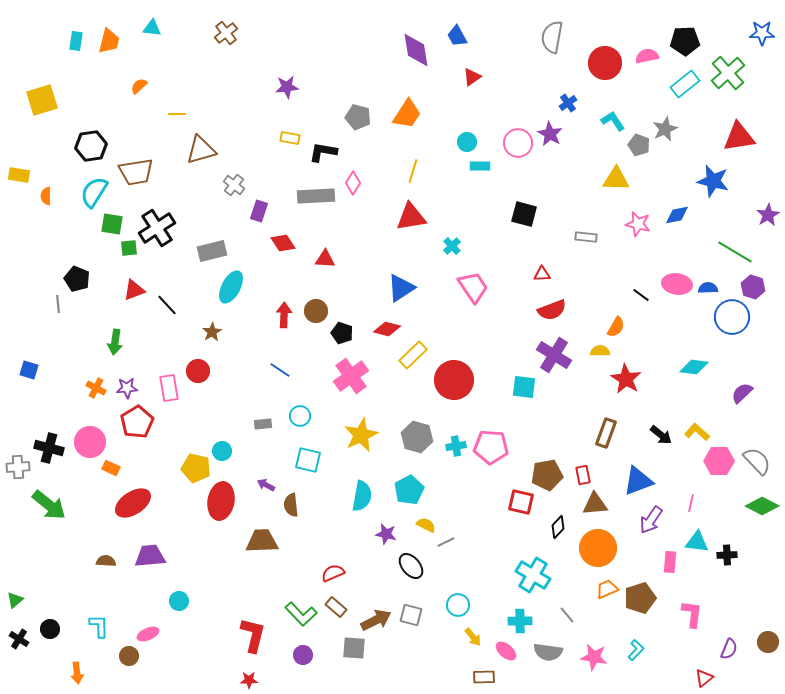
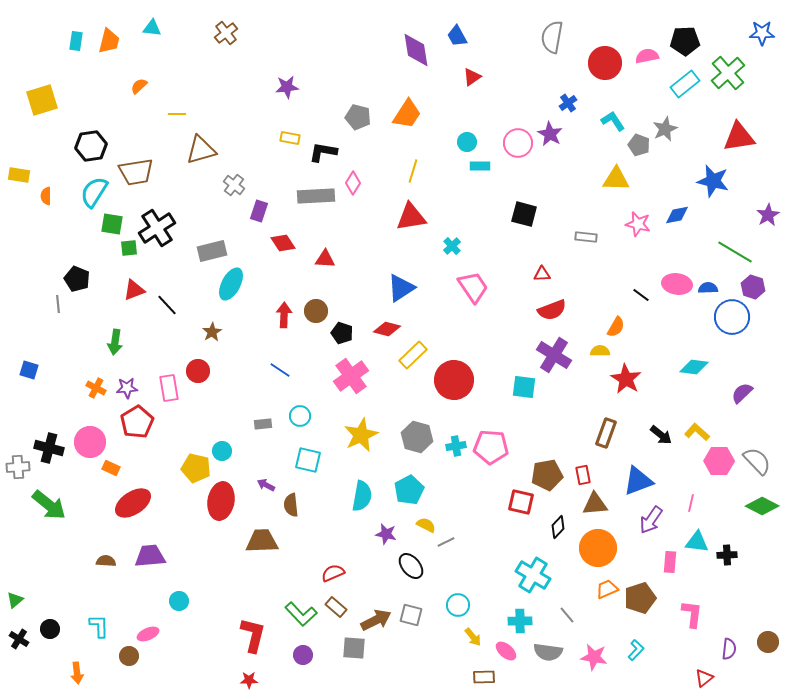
cyan ellipse at (231, 287): moved 3 px up
purple semicircle at (729, 649): rotated 15 degrees counterclockwise
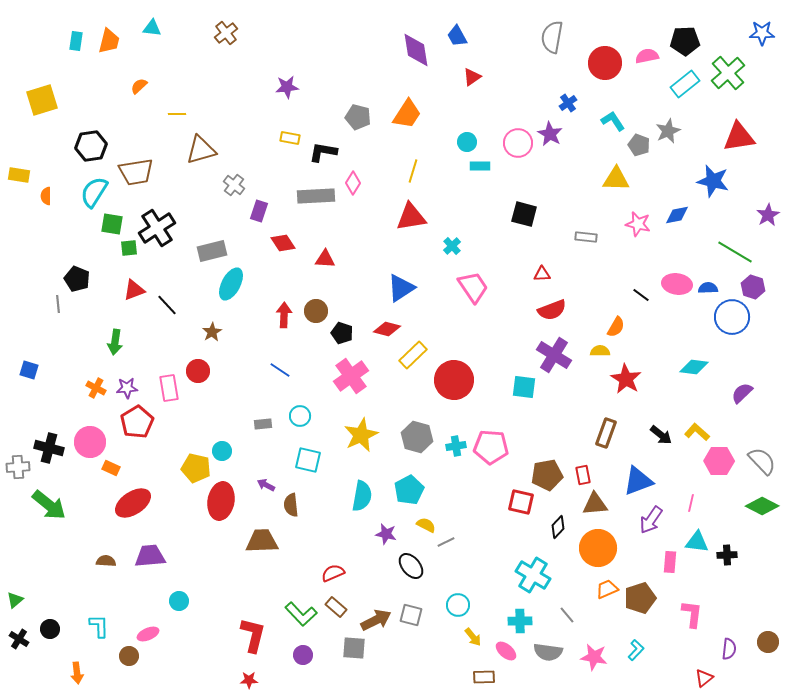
gray star at (665, 129): moved 3 px right, 2 px down
gray semicircle at (757, 461): moved 5 px right
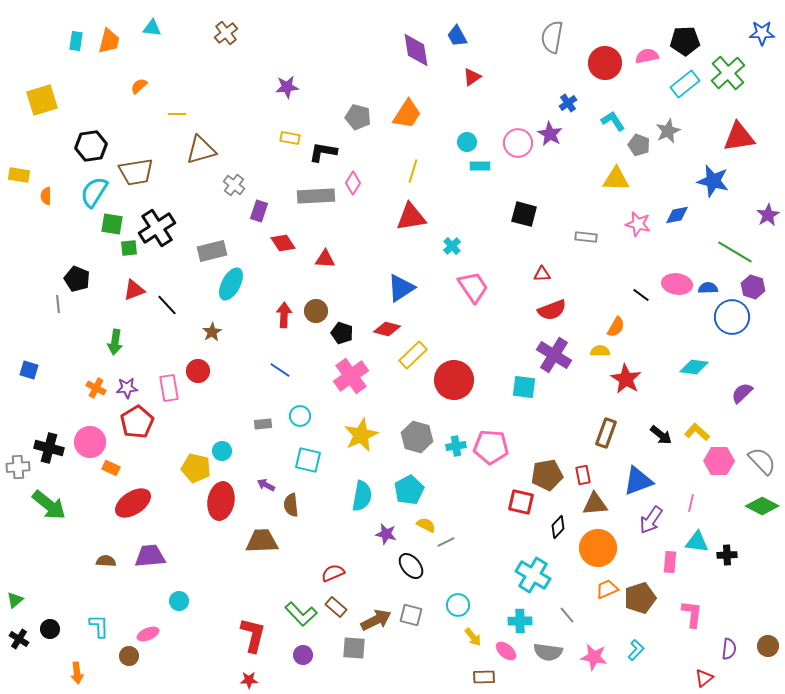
brown circle at (768, 642): moved 4 px down
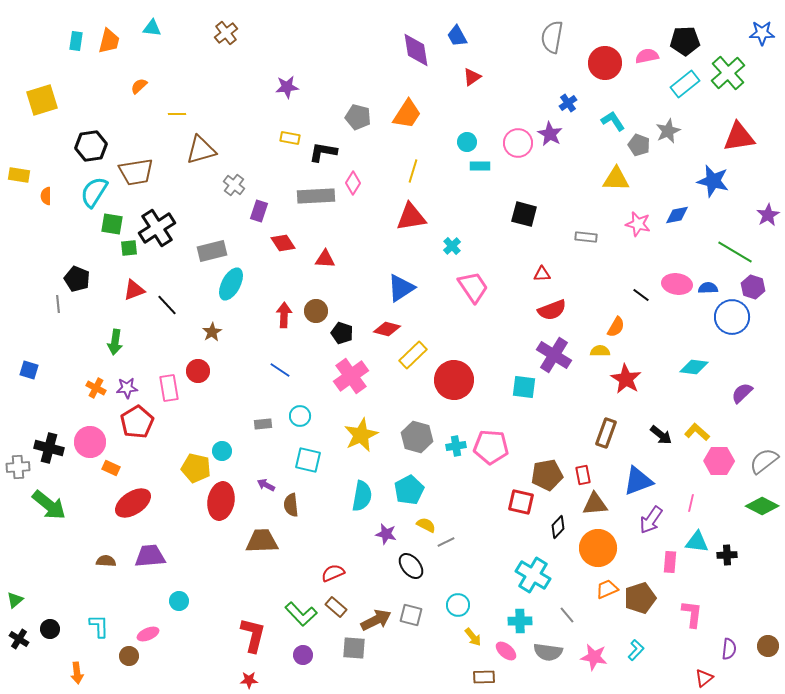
gray semicircle at (762, 461): moved 2 px right; rotated 84 degrees counterclockwise
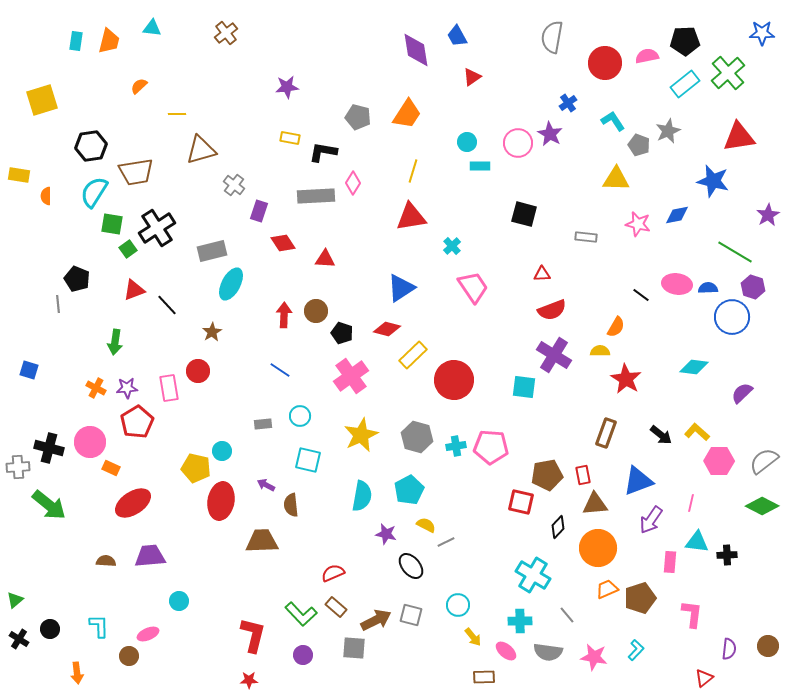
green square at (129, 248): moved 1 px left, 1 px down; rotated 30 degrees counterclockwise
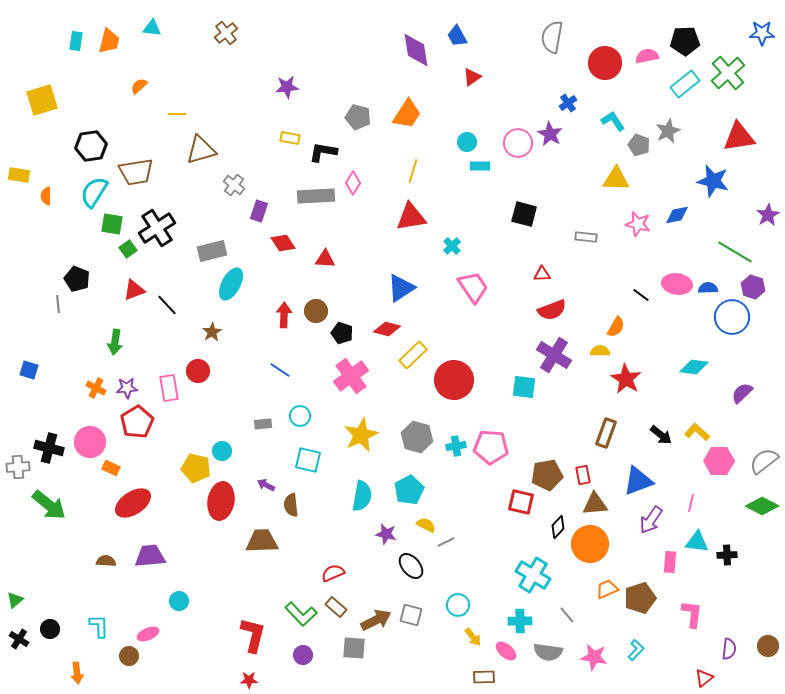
orange circle at (598, 548): moved 8 px left, 4 px up
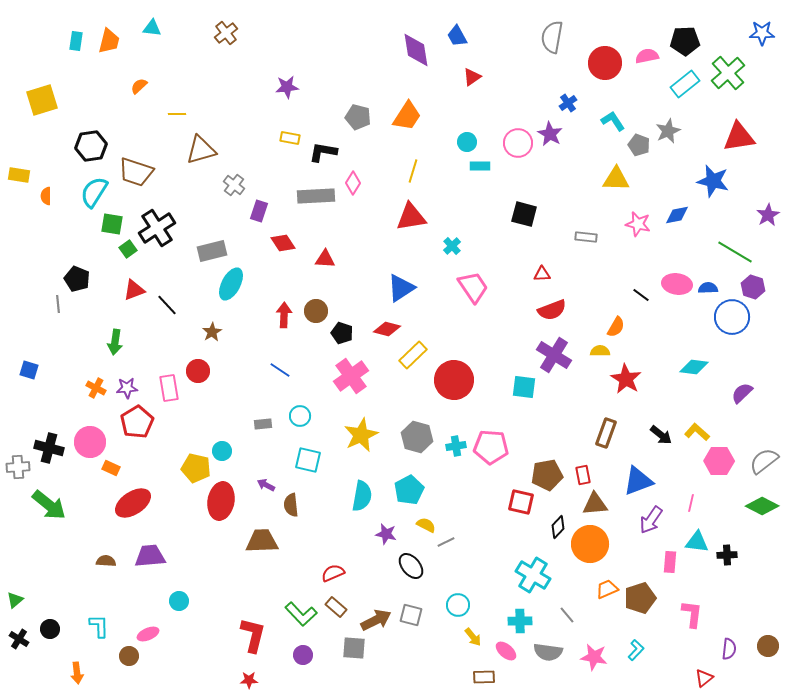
orange trapezoid at (407, 114): moved 2 px down
brown trapezoid at (136, 172): rotated 27 degrees clockwise
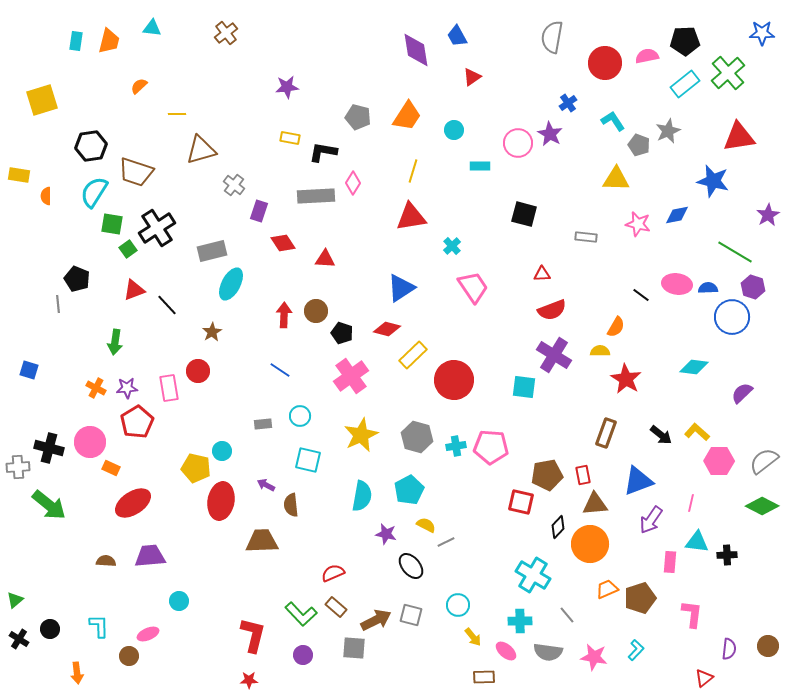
cyan circle at (467, 142): moved 13 px left, 12 px up
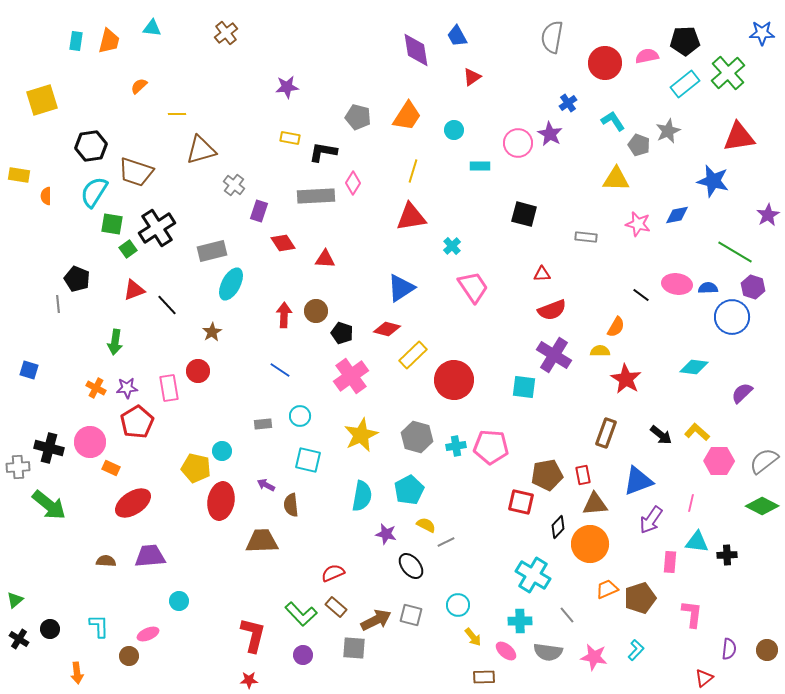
brown circle at (768, 646): moved 1 px left, 4 px down
